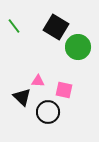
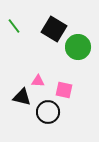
black square: moved 2 px left, 2 px down
black triangle: rotated 30 degrees counterclockwise
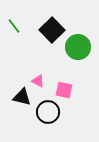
black square: moved 2 px left, 1 px down; rotated 15 degrees clockwise
pink triangle: rotated 24 degrees clockwise
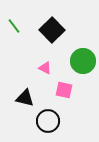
green circle: moved 5 px right, 14 px down
pink triangle: moved 7 px right, 13 px up
black triangle: moved 3 px right, 1 px down
black circle: moved 9 px down
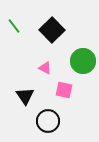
black triangle: moved 2 px up; rotated 42 degrees clockwise
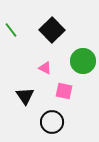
green line: moved 3 px left, 4 px down
pink square: moved 1 px down
black circle: moved 4 px right, 1 px down
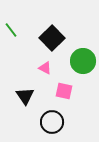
black square: moved 8 px down
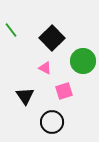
pink square: rotated 30 degrees counterclockwise
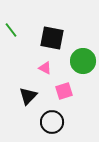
black square: rotated 35 degrees counterclockwise
black triangle: moved 3 px right; rotated 18 degrees clockwise
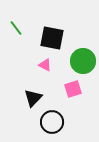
green line: moved 5 px right, 2 px up
pink triangle: moved 3 px up
pink square: moved 9 px right, 2 px up
black triangle: moved 5 px right, 2 px down
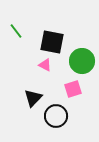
green line: moved 3 px down
black square: moved 4 px down
green circle: moved 1 px left
black circle: moved 4 px right, 6 px up
